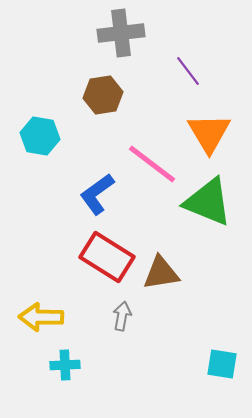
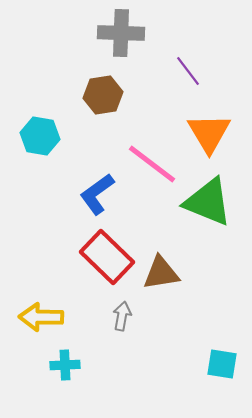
gray cross: rotated 9 degrees clockwise
red rectangle: rotated 12 degrees clockwise
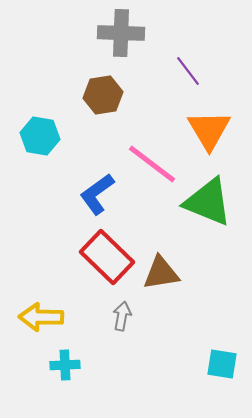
orange triangle: moved 3 px up
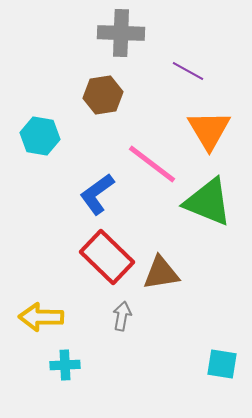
purple line: rotated 24 degrees counterclockwise
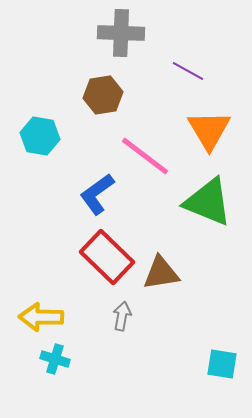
pink line: moved 7 px left, 8 px up
cyan cross: moved 10 px left, 6 px up; rotated 20 degrees clockwise
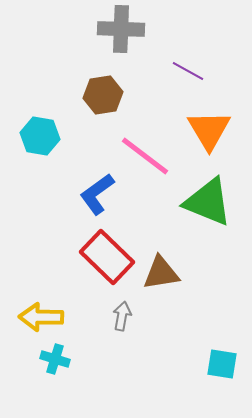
gray cross: moved 4 px up
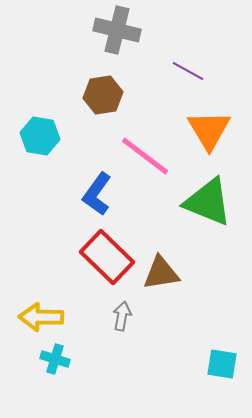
gray cross: moved 4 px left, 1 px down; rotated 12 degrees clockwise
blue L-shape: rotated 18 degrees counterclockwise
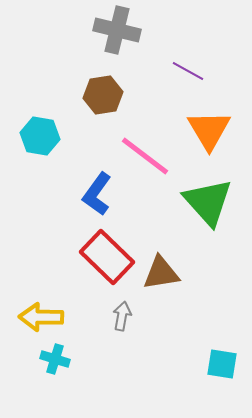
green triangle: rotated 26 degrees clockwise
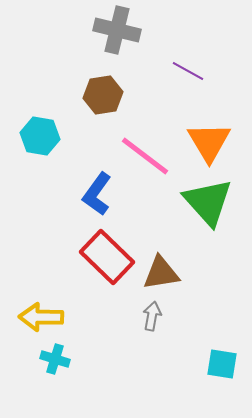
orange triangle: moved 12 px down
gray arrow: moved 30 px right
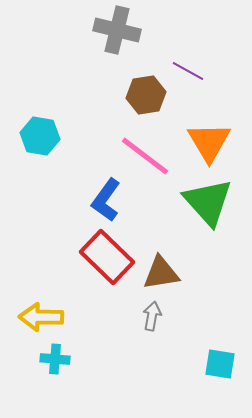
brown hexagon: moved 43 px right
blue L-shape: moved 9 px right, 6 px down
cyan cross: rotated 12 degrees counterclockwise
cyan square: moved 2 px left
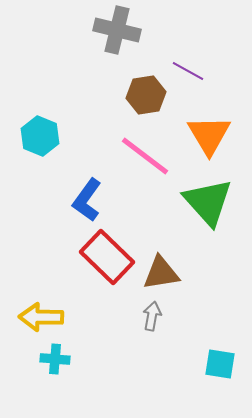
cyan hexagon: rotated 12 degrees clockwise
orange triangle: moved 7 px up
blue L-shape: moved 19 px left
